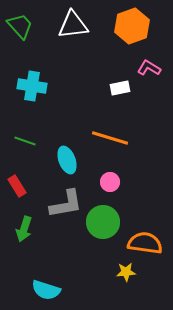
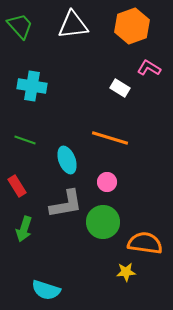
white rectangle: rotated 42 degrees clockwise
green line: moved 1 px up
pink circle: moved 3 px left
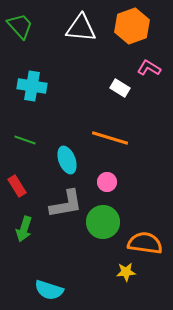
white triangle: moved 8 px right, 3 px down; rotated 12 degrees clockwise
cyan semicircle: moved 3 px right
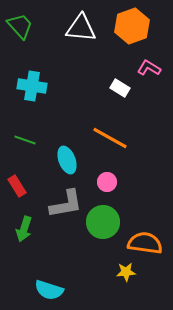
orange line: rotated 12 degrees clockwise
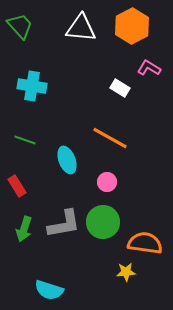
orange hexagon: rotated 8 degrees counterclockwise
gray L-shape: moved 2 px left, 20 px down
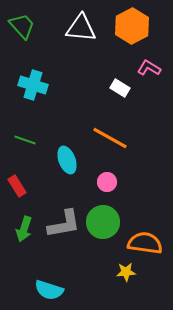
green trapezoid: moved 2 px right
cyan cross: moved 1 px right, 1 px up; rotated 8 degrees clockwise
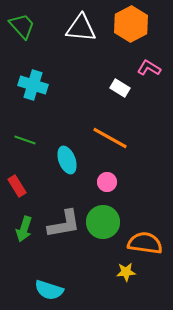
orange hexagon: moved 1 px left, 2 px up
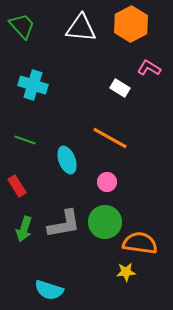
green circle: moved 2 px right
orange semicircle: moved 5 px left
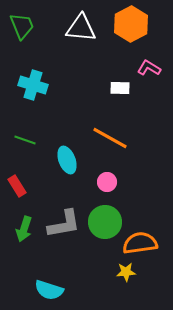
green trapezoid: rotated 20 degrees clockwise
white rectangle: rotated 30 degrees counterclockwise
orange semicircle: rotated 16 degrees counterclockwise
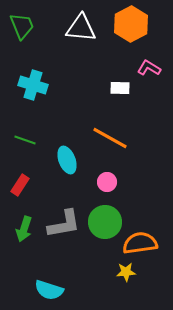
red rectangle: moved 3 px right, 1 px up; rotated 65 degrees clockwise
